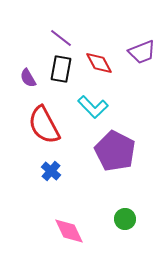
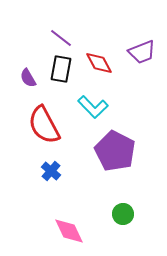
green circle: moved 2 px left, 5 px up
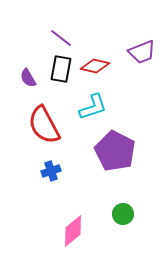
red diamond: moved 4 px left, 3 px down; rotated 48 degrees counterclockwise
cyan L-shape: rotated 64 degrees counterclockwise
blue cross: rotated 30 degrees clockwise
pink diamond: moved 4 px right; rotated 76 degrees clockwise
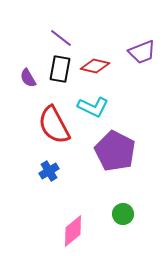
black rectangle: moved 1 px left
cyan L-shape: rotated 44 degrees clockwise
red semicircle: moved 10 px right
blue cross: moved 2 px left; rotated 12 degrees counterclockwise
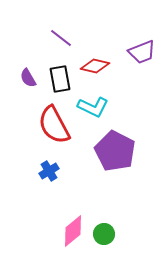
black rectangle: moved 10 px down; rotated 20 degrees counterclockwise
green circle: moved 19 px left, 20 px down
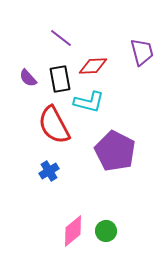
purple trapezoid: rotated 84 degrees counterclockwise
red diamond: moved 2 px left; rotated 16 degrees counterclockwise
purple semicircle: rotated 12 degrees counterclockwise
cyan L-shape: moved 4 px left, 5 px up; rotated 12 degrees counterclockwise
green circle: moved 2 px right, 3 px up
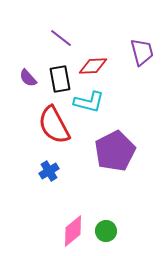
purple pentagon: rotated 18 degrees clockwise
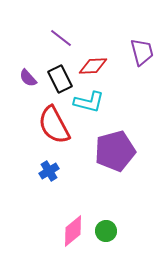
black rectangle: rotated 16 degrees counterclockwise
purple pentagon: rotated 12 degrees clockwise
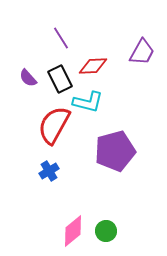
purple line: rotated 20 degrees clockwise
purple trapezoid: rotated 44 degrees clockwise
cyan L-shape: moved 1 px left
red semicircle: rotated 57 degrees clockwise
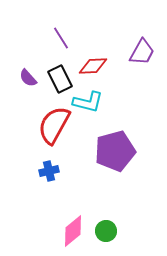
blue cross: rotated 18 degrees clockwise
